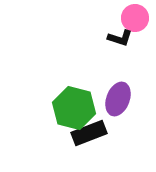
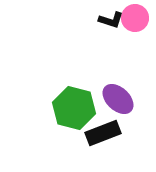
black L-shape: moved 9 px left, 18 px up
purple ellipse: rotated 68 degrees counterclockwise
black rectangle: moved 14 px right
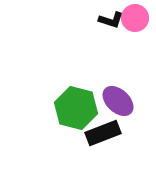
purple ellipse: moved 2 px down
green hexagon: moved 2 px right
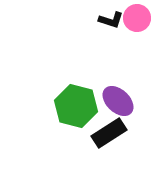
pink circle: moved 2 px right
green hexagon: moved 2 px up
black rectangle: moved 6 px right; rotated 12 degrees counterclockwise
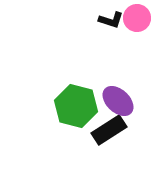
black rectangle: moved 3 px up
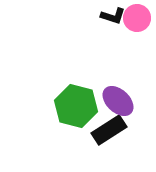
black L-shape: moved 2 px right, 4 px up
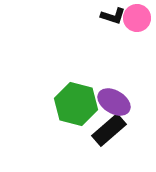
purple ellipse: moved 4 px left, 1 px down; rotated 12 degrees counterclockwise
green hexagon: moved 2 px up
black rectangle: rotated 8 degrees counterclockwise
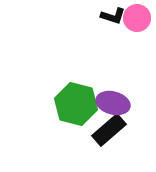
purple ellipse: moved 1 px left, 1 px down; rotated 16 degrees counterclockwise
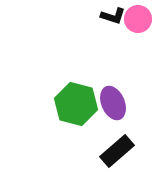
pink circle: moved 1 px right, 1 px down
purple ellipse: rotated 52 degrees clockwise
black rectangle: moved 8 px right, 21 px down
